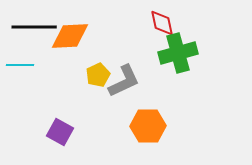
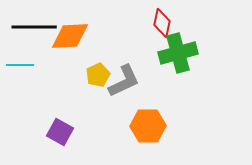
red diamond: rotated 24 degrees clockwise
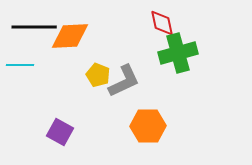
red diamond: rotated 24 degrees counterclockwise
yellow pentagon: rotated 25 degrees counterclockwise
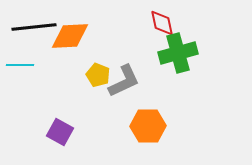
black line: rotated 6 degrees counterclockwise
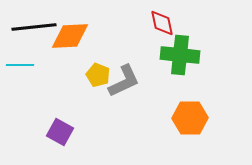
green cross: moved 2 px right, 2 px down; rotated 21 degrees clockwise
orange hexagon: moved 42 px right, 8 px up
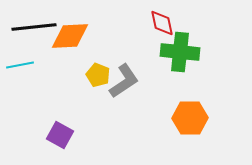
green cross: moved 3 px up
cyan line: rotated 12 degrees counterclockwise
gray L-shape: rotated 9 degrees counterclockwise
purple square: moved 3 px down
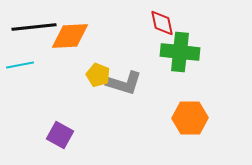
gray L-shape: moved 2 px down; rotated 51 degrees clockwise
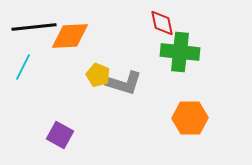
cyan line: moved 3 px right, 2 px down; rotated 52 degrees counterclockwise
